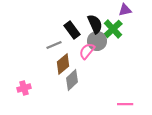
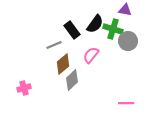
purple triangle: rotated 24 degrees clockwise
black semicircle: rotated 60 degrees clockwise
green cross: rotated 30 degrees counterclockwise
gray circle: moved 31 px right
pink semicircle: moved 4 px right, 4 px down
pink line: moved 1 px right, 1 px up
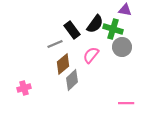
gray circle: moved 6 px left, 6 px down
gray line: moved 1 px right, 1 px up
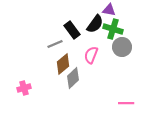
purple triangle: moved 16 px left
pink semicircle: rotated 18 degrees counterclockwise
gray diamond: moved 1 px right, 2 px up
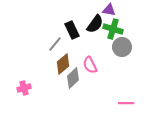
black rectangle: rotated 12 degrees clockwise
gray line: rotated 28 degrees counterclockwise
pink semicircle: moved 1 px left, 10 px down; rotated 48 degrees counterclockwise
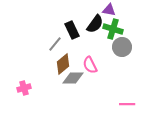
gray diamond: rotated 45 degrees clockwise
pink line: moved 1 px right, 1 px down
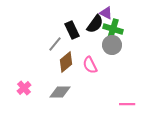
purple triangle: moved 3 px left, 3 px down; rotated 16 degrees clockwise
gray circle: moved 10 px left, 2 px up
brown diamond: moved 3 px right, 2 px up
gray diamond: moved 13 px left, 14 px down
pink cross: rotated 24 degrees counterclockwise
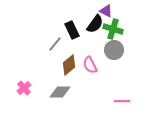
purple triangle: moved 2 px up
gray circle: moved 2 px right, 5 px down
brown diamond: moved 3 px right, 3 px down
pink line: moved 5 px left, 3 px up
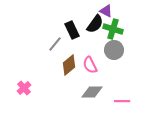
gray diamond: moved 32 px right
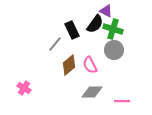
pink cross: rotated 16 degrees counterclockwise
